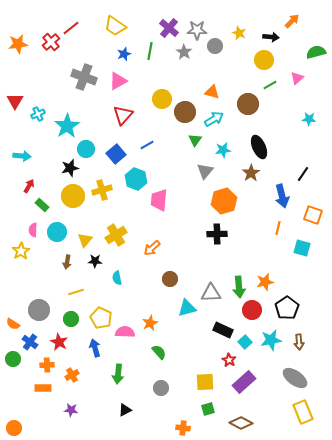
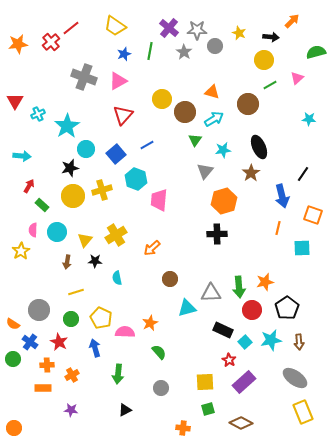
cyan square at (302, 248): rotated 18 degrees counterclockwise
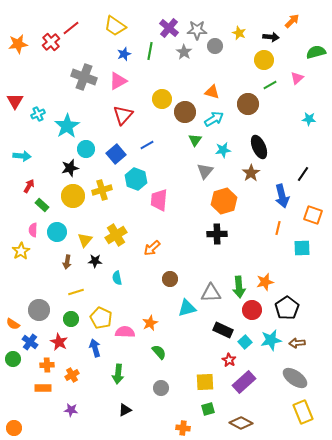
brown arrow at (299, 342): moved 2 px left, 1 px down; rotated 91 degrees clockwise
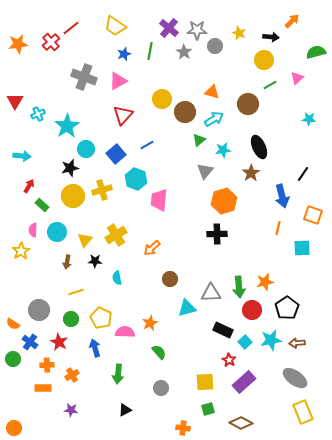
green triangle at (195, 140): moved 4 px right; rotated 16 degrees clockwise
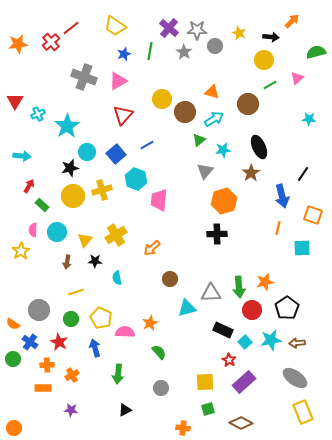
cyan circle at (86, 149): moved 1 px right, 3 px down
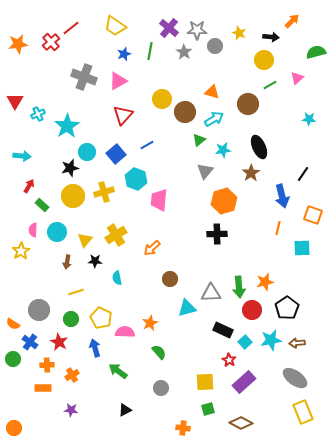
yellow cross at (102, 190): moved 2 px right, 2 px down
green arrow at (118, 374): moved 3 px up; rotated 120 degrees clockwise
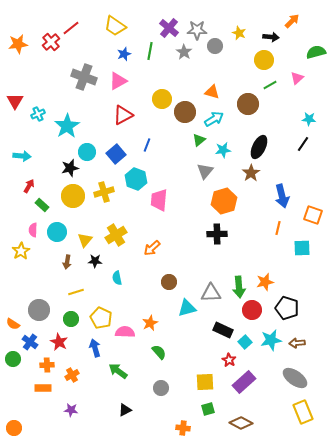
red triangle at (123, 115): rotated 20 degrees clockwise
blue line at (147, 145): rotated 40 degrees counterclockwise
black ellipse at (259, 147): rotated 50 degrees clockwise
black line at (303, 174): moved 30 px up
brown circle at (170, 279): moved 1 px left, 3 px down
black pentagon at (287, 308): rotated 20 degrees counterclockwise
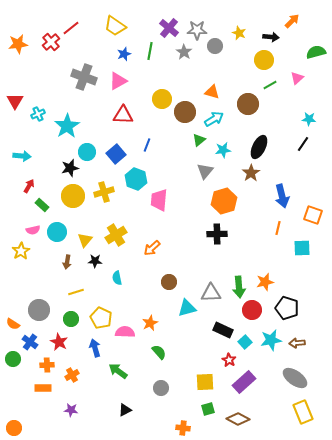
red triangle at (123, 115): rotated 30 degrees clockwise
pink semicircle at (33, 230): rotated 104 degrees counterclockwise
brown diamond at (241, 423): moved 3 px left, 4 px up
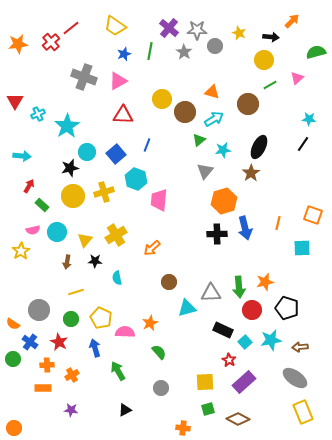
blue arrow at (282, 196): moved 37 px left, 32 px down
orange line at (278, 228): moved 5 px up
brown arrow at (297, 343): moved 3 px right, 4 px down
green arrow at (118, 371): rotated 24 degrees clockwise
